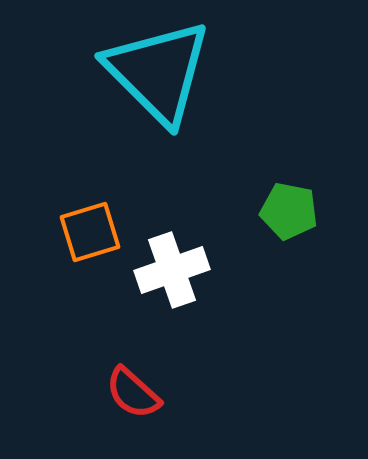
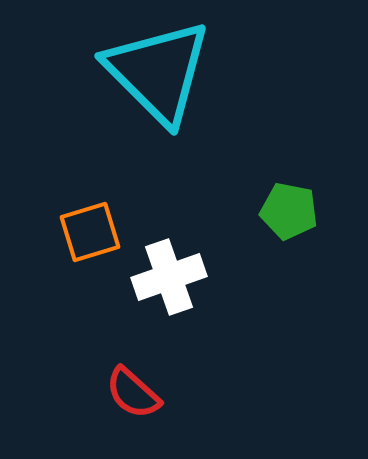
white cross: moved 3 px left, 7 px down
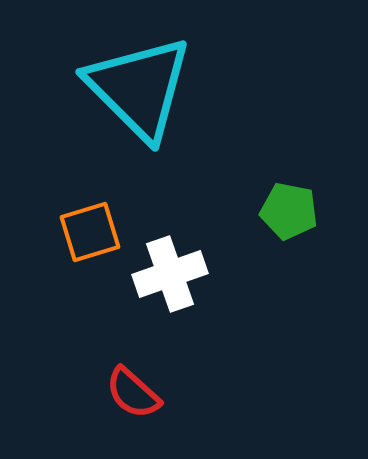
cyan triangle: moved 19 px left, 16 px down
white cross: moved 1 px right, 3 px up
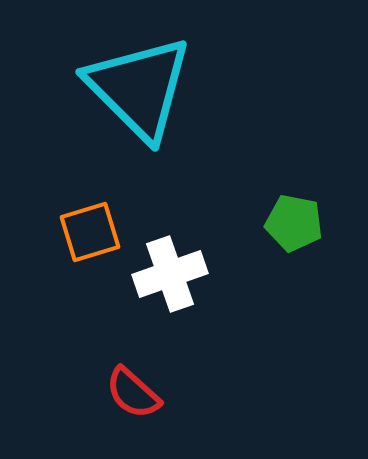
green pentagon: moved 5 px right, 12 px down
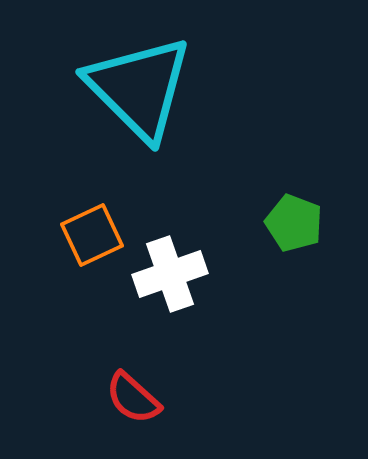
green pentagon: rotated 10 degrees clockwise
orange square: moved 2 px right, 3 px down; rotated 8 degrees counterclockwise
red semicircle: moved 5 px down
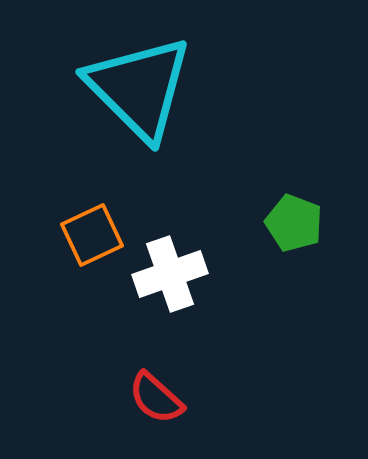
red semicircle: moved 23 px right
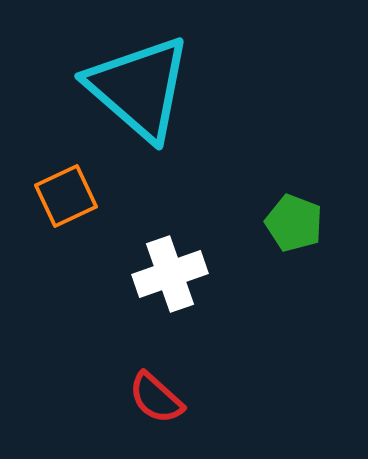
cyan triangle: rotated 4 degrees counterclockwise
orange square: moved 26 px left, 39 px up
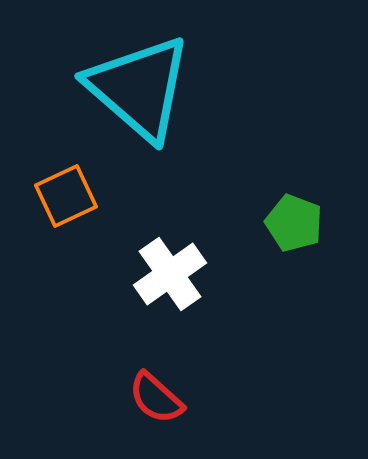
white cross: rotated 16 degrees counterclockwise
